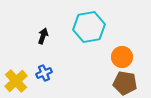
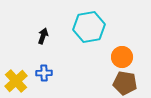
blue cross: rotated 21 degrees clockwise
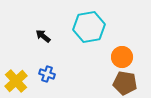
black arrow: rotated 70 degrees counterclockwise
blue cross: moved 3 px right, 1 px down; rotated 21 degrees clockwise
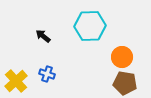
cyan hexagon: moved 1 px right, 1 px up; rotated 8 degrees clockwise
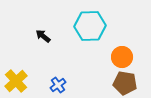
blue cross: moved 11 px right, 11 px down; rotated 35 degrees clockwise
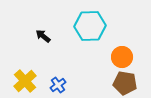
yellow cross: moved 9 px right
